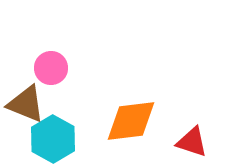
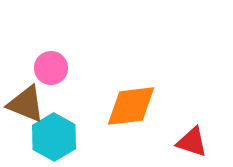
orange diamond: moved 15 px up
cyan hexagon: moved 1 px right, 2 px up
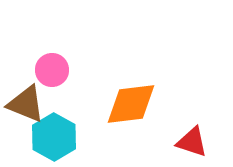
pink circle: moved 1 px right, 2 px down
orange diamond: moved 2 px up
